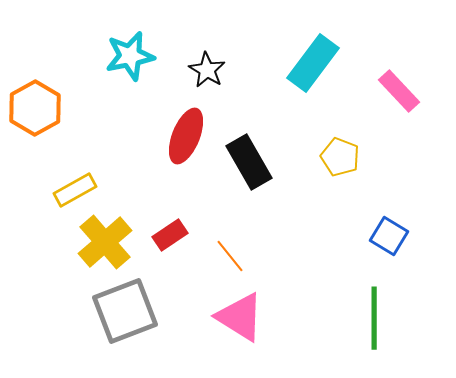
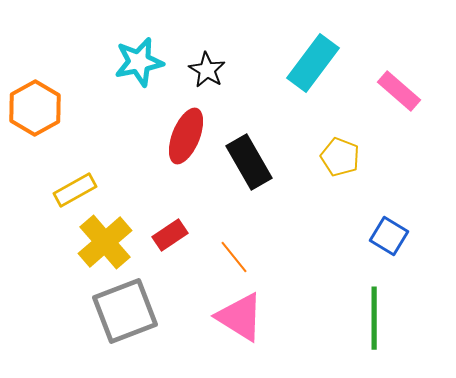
cyan star: moved 9 px right, 6 px down
pink rectangle: rotated 6 degrees counterclockwise
orange line: moved 4 px right, 1 px down
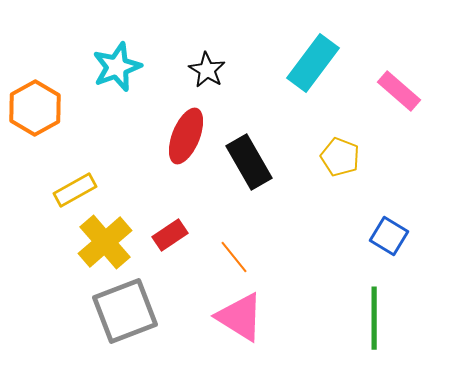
cyan star: moved 22 px left, 5 px down; rotated 9 degrees counterclockwise
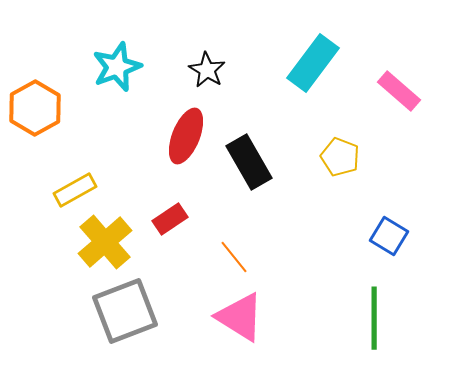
red rectangle: moved 16 px up
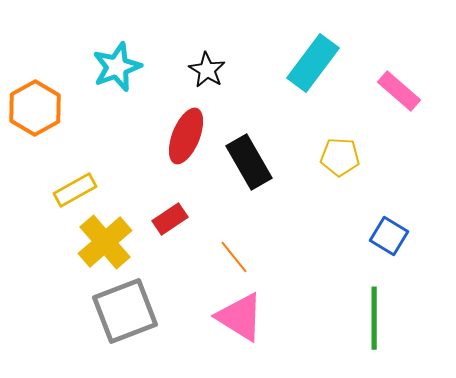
yellow pentagon: rotated 18 degrees counterclockwise
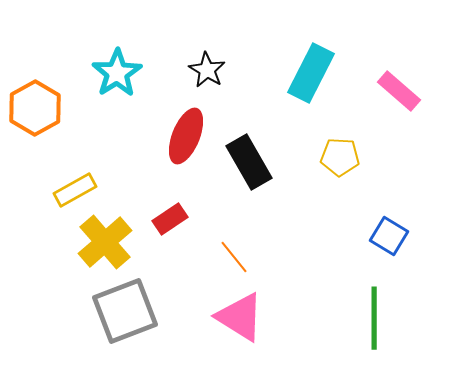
cyan rectangle: moved 2 px left, 10 px down; rotated 10 degrees counterclockwise
cyan star: moved 6 px down; rotated 12 degrees counterclockwise
